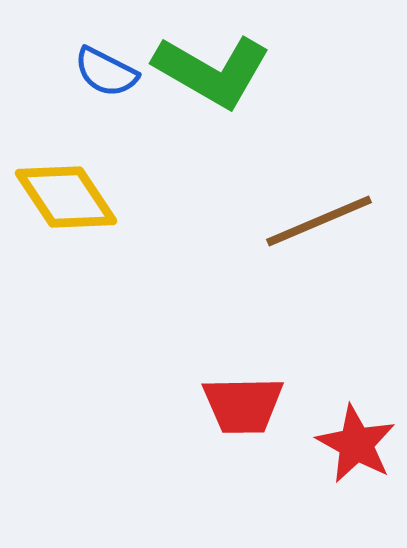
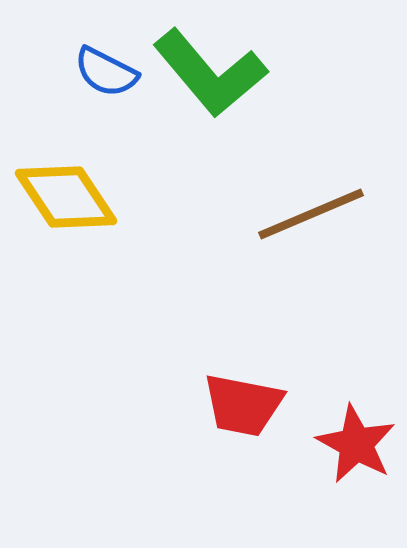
green L-shape: moved 2 px left, 2 px down; rotated 20 degrees clockwise
brown line: moved 8 px left, 7 px up
red trapezoid: rotated 12 degrees clockwise
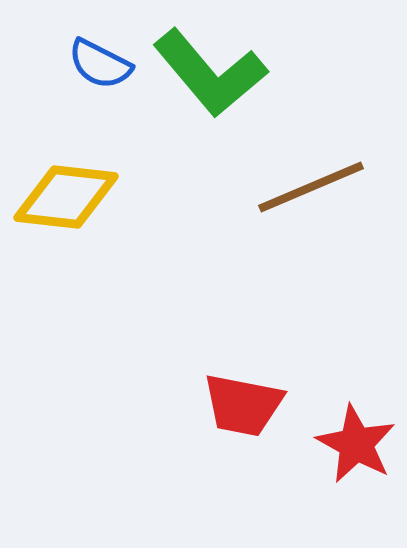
blue semicircle: moved 6 px left, 8 px up
yellow diamond: rotated 50 degrees counterclockwise
brown line: moved 27 px up
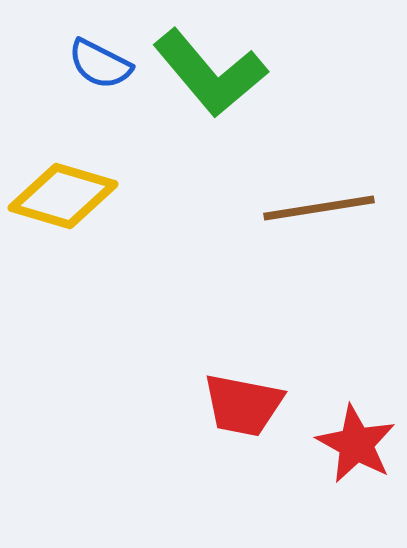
brown line: moved 8 px right, 21 px down; rotated 14 degrees clockwise
yellow diamond: moved 3 px left, 1 px up; rotated 10 degrees clockwise
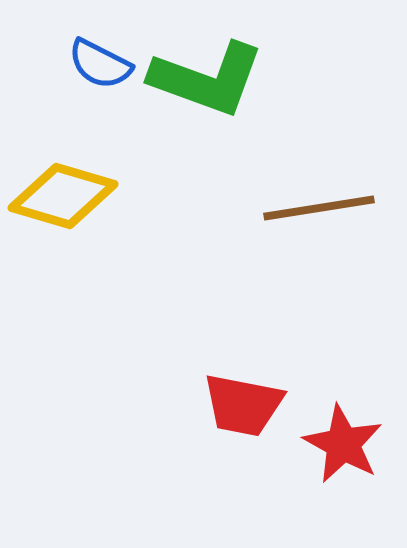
green L-shape: moved 3 px left, 6 px down; rotated 30 degrees counterclockwise
red star: moved 13 px left
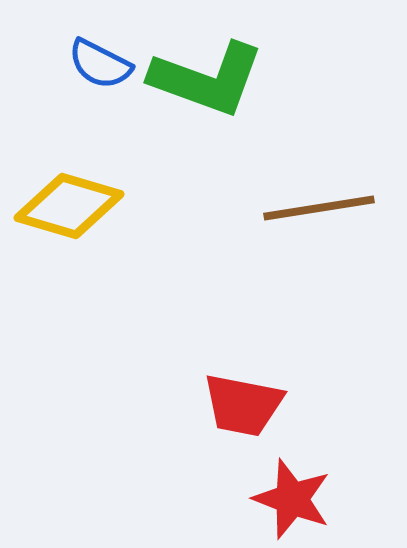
yellow diamond: moved 6 px right, 10 px down
red star: moved 51 px left, 55 px down; rotated 8 degrees counterclockwise
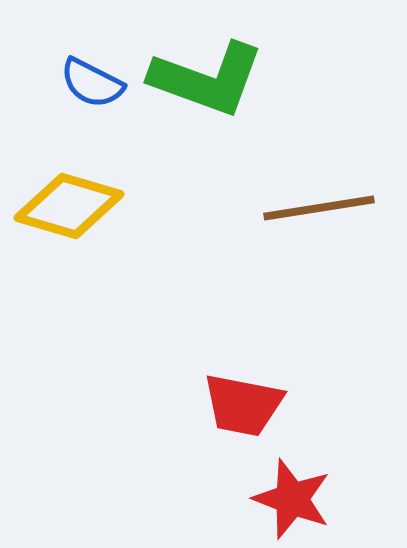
blue semicircle: moved 8 px left, 19 px down
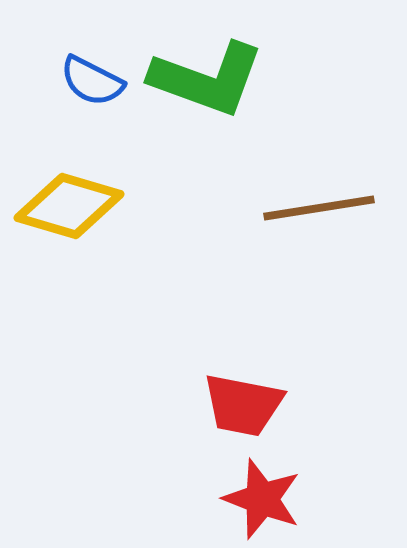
blue semicircle: moved 2 px up
red star: moved 30 px left
